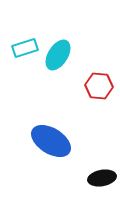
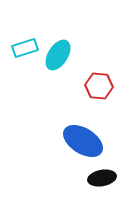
blue ellipse: moved 32 px right
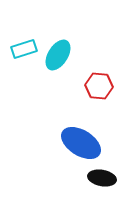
cyan rectangle: moved 1 px left, 1 px down
blue ellipse: moved 2 px left, 2 px down
black ellipse: rotated 20 degrees clockwise
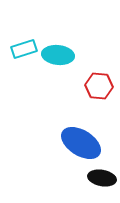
cyan ellipse: rotated 64 degrees clockwise
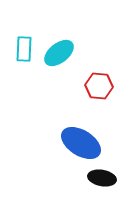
cyan rectangle: rotated 70 degrees counterclockwise
cyan ellipse: moved 1 px right, 2 px up; rotated 44 degrees counterclockwise
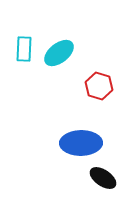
red hexagon: rotated 12 degrees clockwise
blue ellipse: rotated 33 degrees counterclockwise
black ellipse: moved 1 px right; rotated 24 degrees clockwise
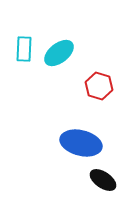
blue ellipse: rotated 15 degrees clockwise
black ellipse: moved 2 px down
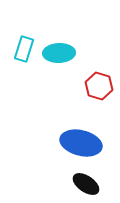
cyan rectangle: rotated 15 degrees clockwise
cyan ellipse: rotated 36 degrees clockwise
black ellipse: moved 17 px left, 4 px down
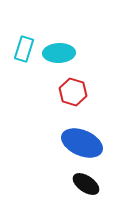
red hexagon: moved 26 px left, 6 px down
blue ellipse: moved 1 px right; rotated 9 degrees clockwise
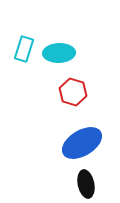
blue ellipse: rotated 54 degrees counterclockwise
black ellipse: rotated 44 degrees clockwise
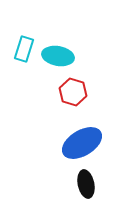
cyan ellipse: moved 1 px left, 3 px down; rotated 12 degrees clockwise
